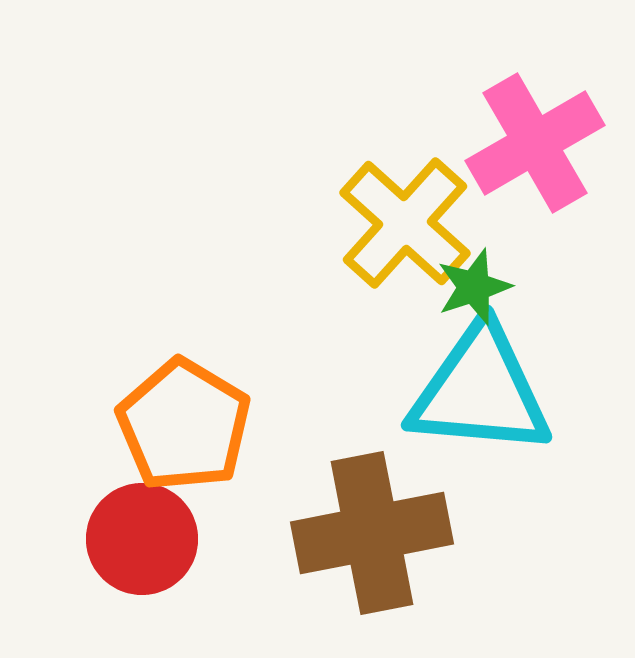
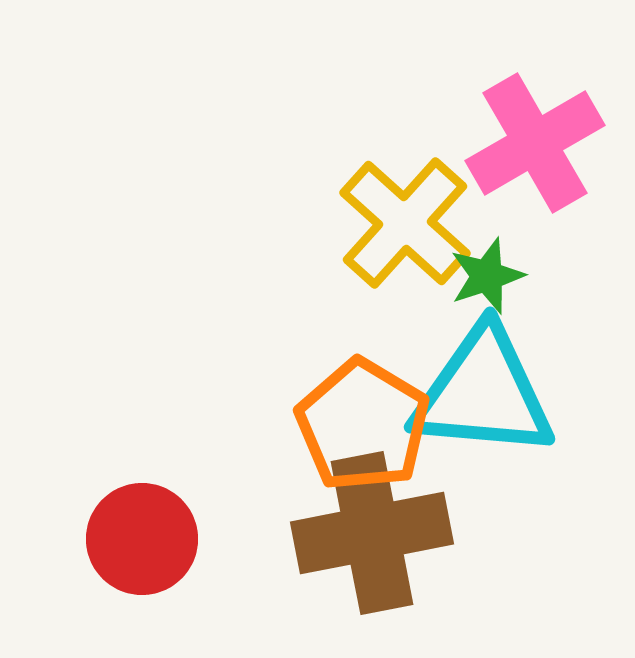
green star: moved 13 px right, 11 px up
cyan triangle: moved 3 px right, 2 px down
orange pentagon: moved 179 px right
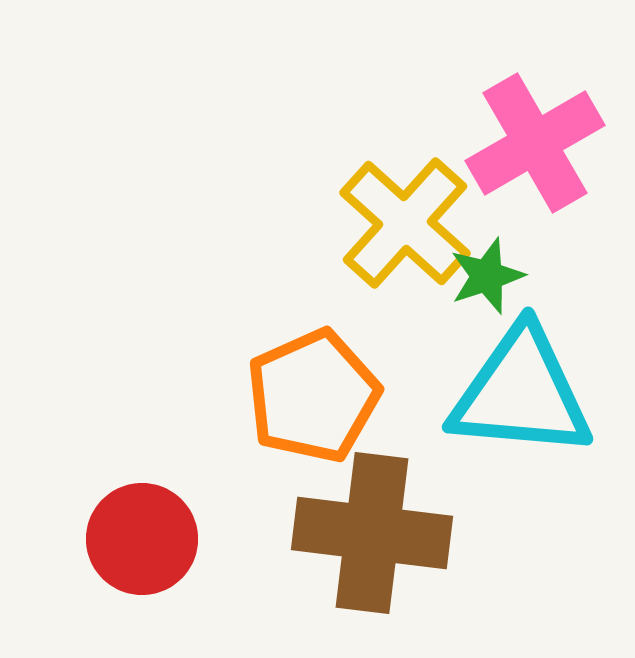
cyan triangle: moved 38 px right
orange pentagon: moved 50 px left, 29 px up; rotated 17 degrees clockwise
brown cross: rotated 18 degrees clockwise
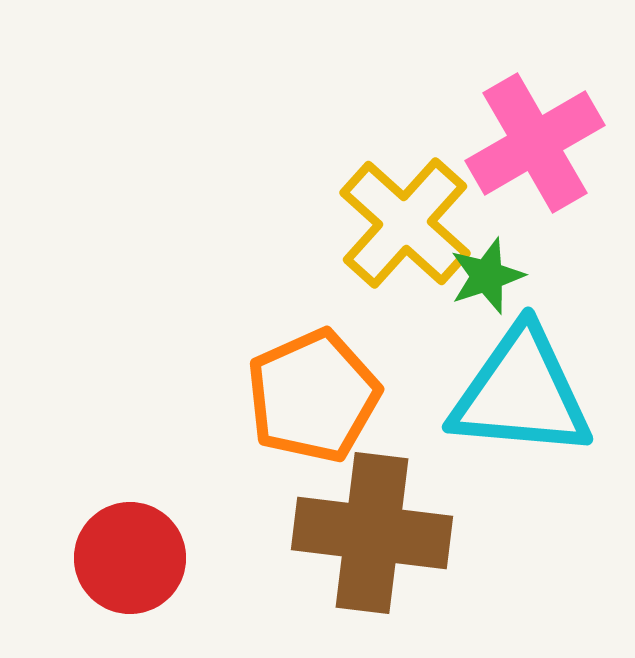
red circle: moved 12 px left, 19 px down
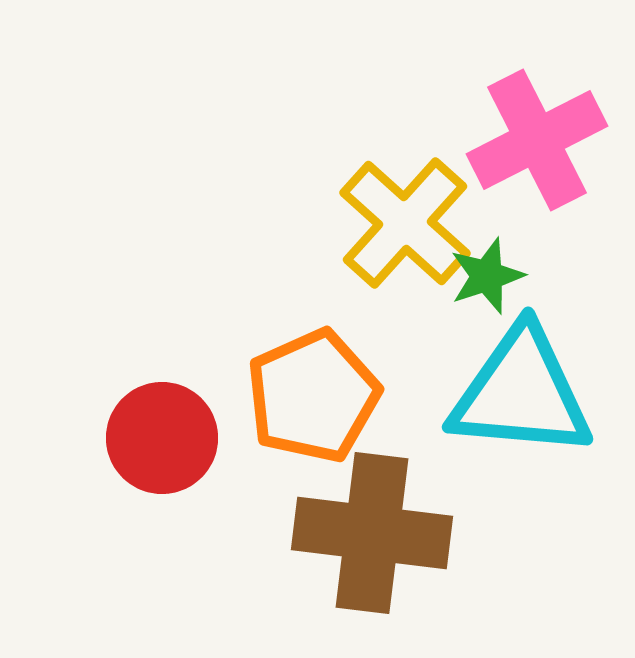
pink cross: moved 2 px right, 3 px up; rotated 3 degrees clockwise
red circle: moved 32 px right, 120 px up
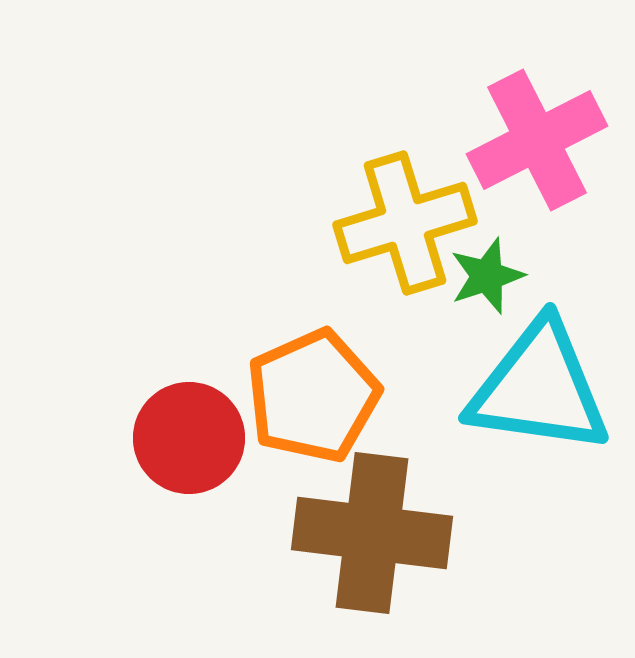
yellow cross: rotated 31 degrees clockwise
cyan triangle: moved 18 px right, 5 px up; rotated 3 degrees clockwise
red circle: moved 27 px right
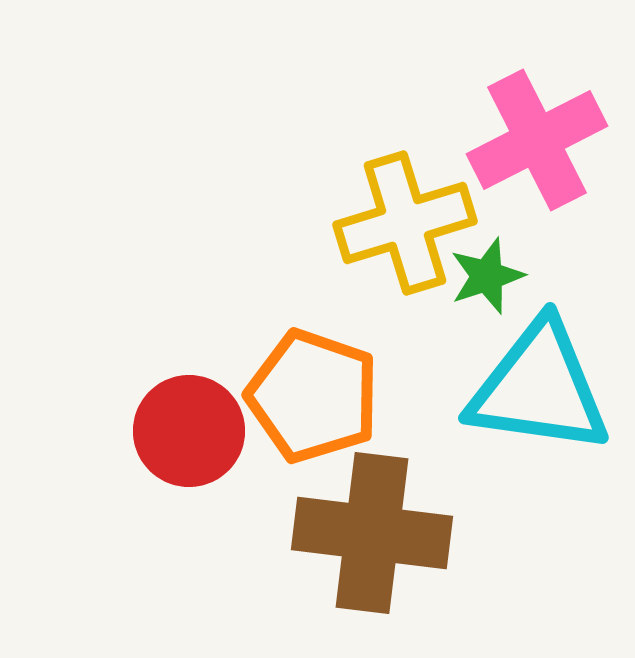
orange pentagon: rotated 29 degrees counterclockwise
red circle: moved 7 px up
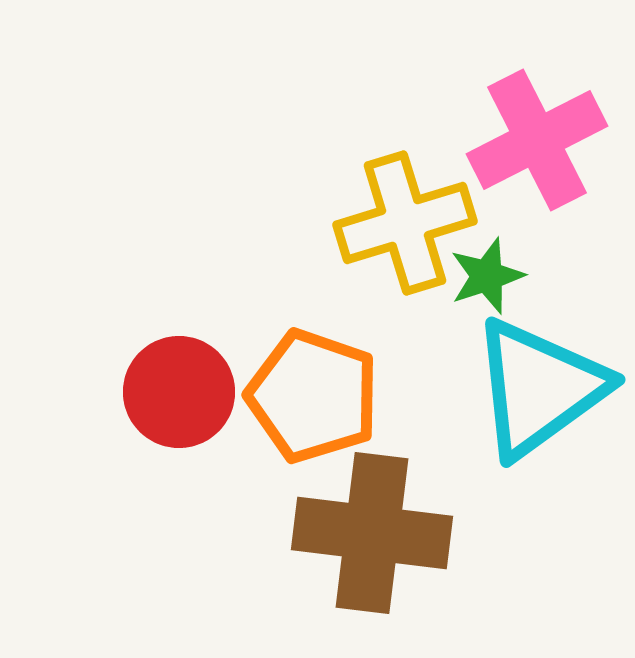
cyan triangle: rotated 44 degrees counterclockwise
red circle: moved 10 px left, 39 px up
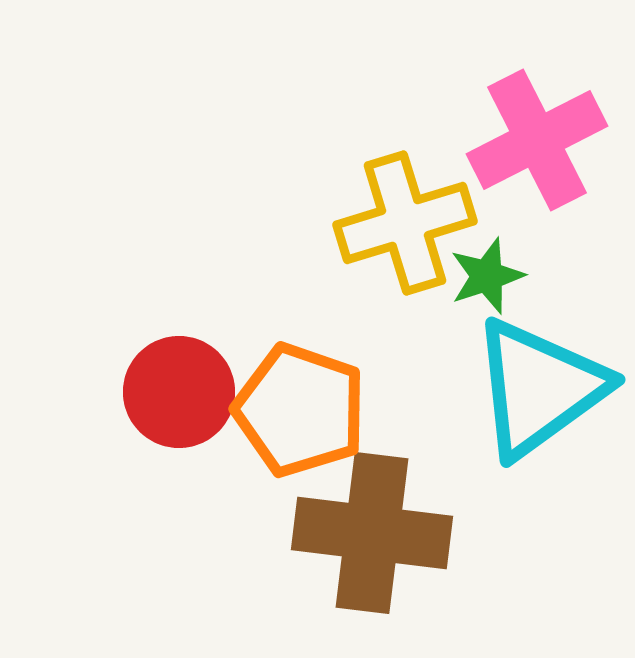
orange pentagon: moved 13 px left, 14 px down
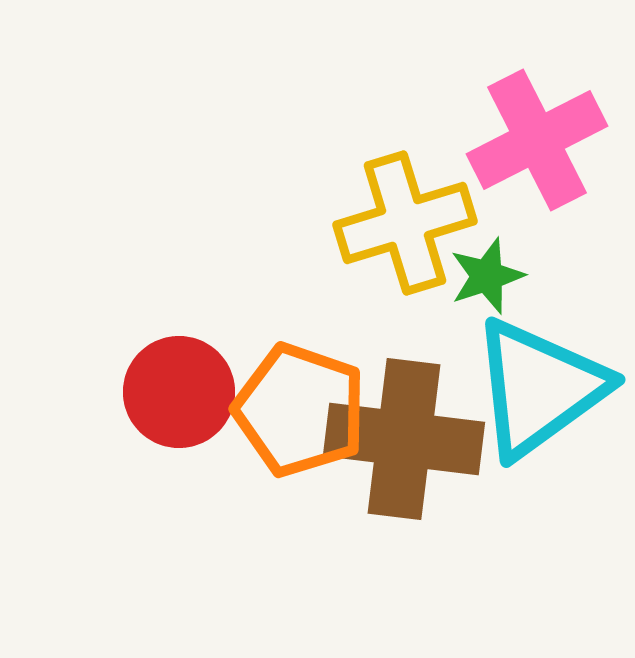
brown cross: moved 32 px right, 94 px up
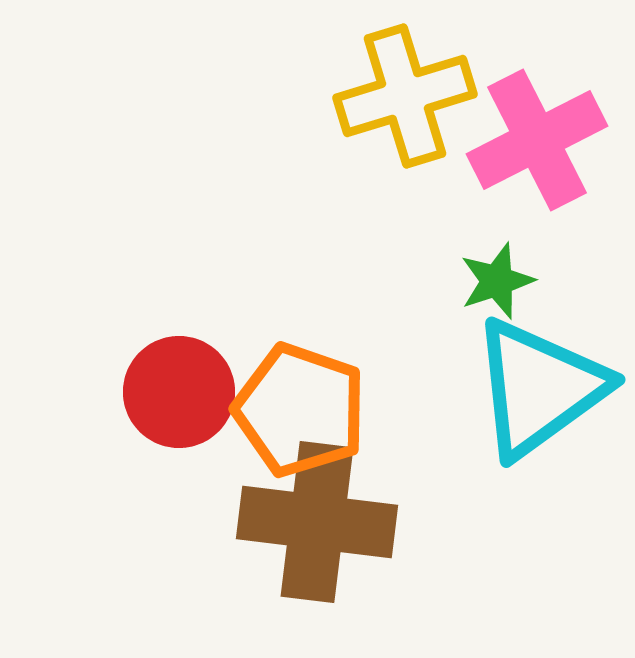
yellow cross: moved 127 px up
green star: moved 10 px right, 5 px down
brown cross: moved 87 px left, 83 px down
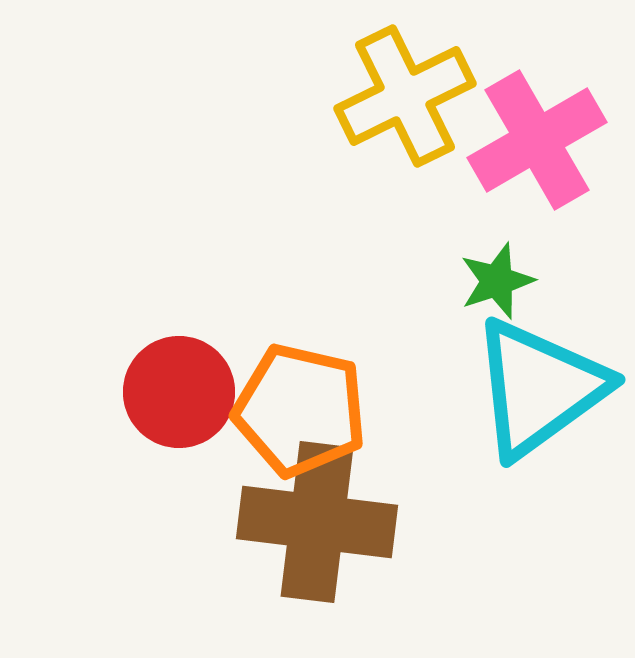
yellow cross: rotated 9 degrees counterclockwise
pink cross: rotated 3 degrees counterclockwise
orange pentagon: rotated 6 degrees counterclockwise
